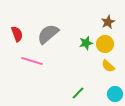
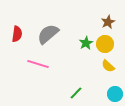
red semicircle: rotated 28 degrees clockwise
green star: rotated 16 degrees counterclockwise
pink line: moved 6 px right, 3 px down
green line: moved 2 px left
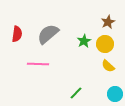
green star: moved 2 px left, 2 px up
pink line: rotated 15 degrees counterclockwise
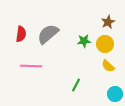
red semicircle: moved 4 px right
green star: rotated 24 degrees clockwise
pink line: moved 7 px left, 2 px down
green line: moved 8 px up; rotated 16 degrees counterclockwise
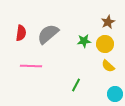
red semicircle: moved 1 px up
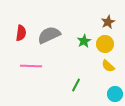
gray semicircle: moved 1 px right, 1 px down; rotated 15 degrees clockwise
green star: rotated 24 degrees counterclockwise
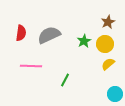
yellow semicircle: moved 2 px up; rotated 96 degrees clockwise
green line: moved 11 px left, 5 px up
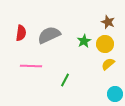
brown star: rotated 24 degrees counterclockwise
